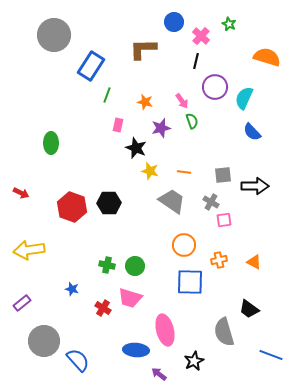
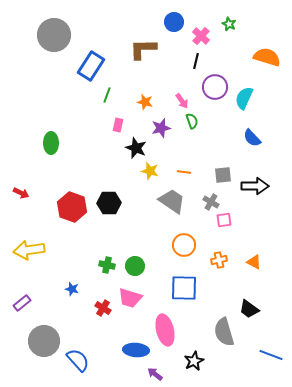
blue semicircle at (252, 132): moved 6 px down
blue square at (190, 282): moved 6 px left, 6 px down
purple arrow at (159, 374): moved 4 px left
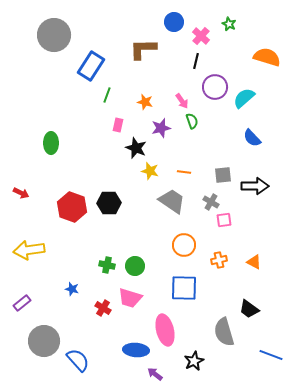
cyan semicircle at (244, 98): rotated 25 degrees clockwise
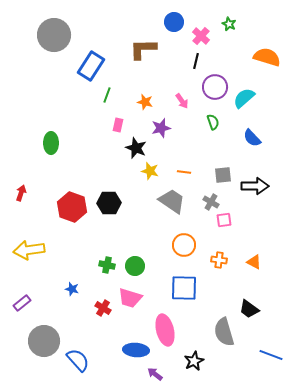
green semicircle at (192, 121): moved 21 px right, 1 px down
red arrow at (21, 193): rotated 98 degrees counterclockwise
orange cross at (219, 260): rotated 21 degrees clockwise
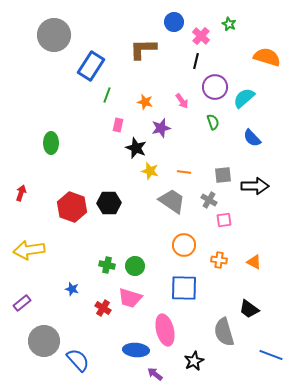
gray cross at (211, 202): moved 2 px left, 2 px up
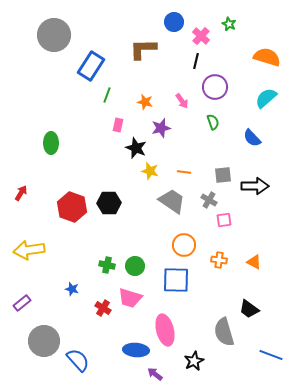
cyan semicircle at (244, 98): moved 22 px right
red arrow at (21, 193): rotated 14 degrees clockwise
blue square at (184, 288): moved 8 px left, 8 px up
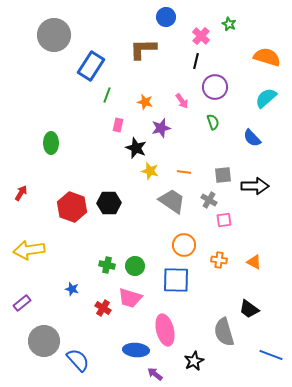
blue circle at (174, 22): moved 8 px left, 5 px up
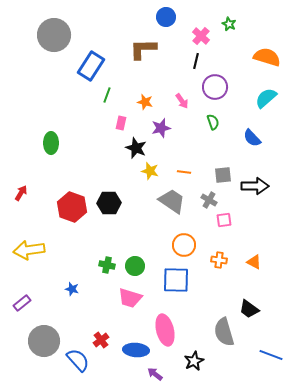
pink rectangle at (118, 125): moved 3 px right, 2 px up
red cross at (103, 308): moved 2 px left, 32 px down; rotated 21 degrees clockwise
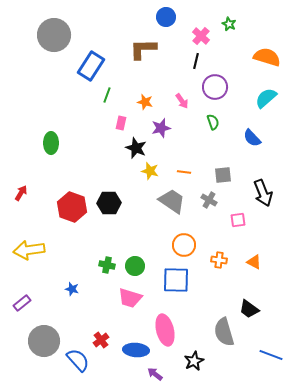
black arrow at (255, 186): moved 8 px right, 7 px down; rotated 68 degrees clockwise
pink square at (224, 220): moved 14 px right
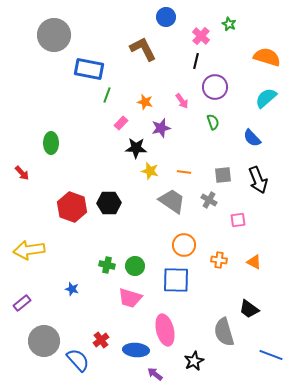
brown L-shape at (143, 49): rotated 64 degrees clockwise
blue rectangle at (91, 66): moved 2 px left, 3 px down; rotated 68 degrees clockwise
pink rectangle at (121, 123): rotated 32 degrees clockwise
black star at (136, 148): rotated 20 degrees counterclockwise
red arrow at (21, 193): moved 1 px right, 20 px up; rotated 105 degrees clockwise
black arrow at (263, 193): moved 5 px left, 13 px up
